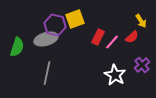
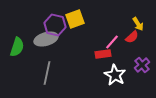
yellow arrow: moved 3 px left, 3 px down
red rectangle: moved 5 px right, 17 px down; rotated 56 degrees clockwise
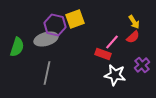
yellow arrow: moved 4 px left, 2 px up
red semicircle: moved 1 px right
red rectangle: rotated 28 degrees clockwise
white star: rotated 20 degrees counterclockwise
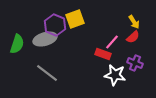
purple hexagon: rotated 10 degrees clockwise
gray ellipse: moved 1 px left
green semicircle: moved 3 px up
purple cross: moved 7 px left, 2 px up; rotated 28 degrees counterclockwise
gray line: rotated 65 degrees counterclockwise
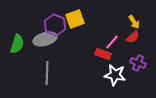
purple cross: moved 3 px right
gray line: rotated 55 degrees clockwise
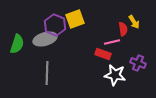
red semicircle: moved 10 px left, 8 px up; rotated 56 degrees counterclockwise
pink line: rotated 35 degrees clockwise
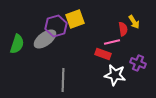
purple hexagon: moved 1 px right, 1 px down; rotated 20 degrees clockwise
gray ellipse: rotated 20 degrees counterclockwise
gray line: moved 16 px right, 7 px down
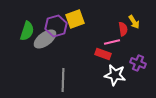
green semicircle: moved 10 px right, 13 px up
